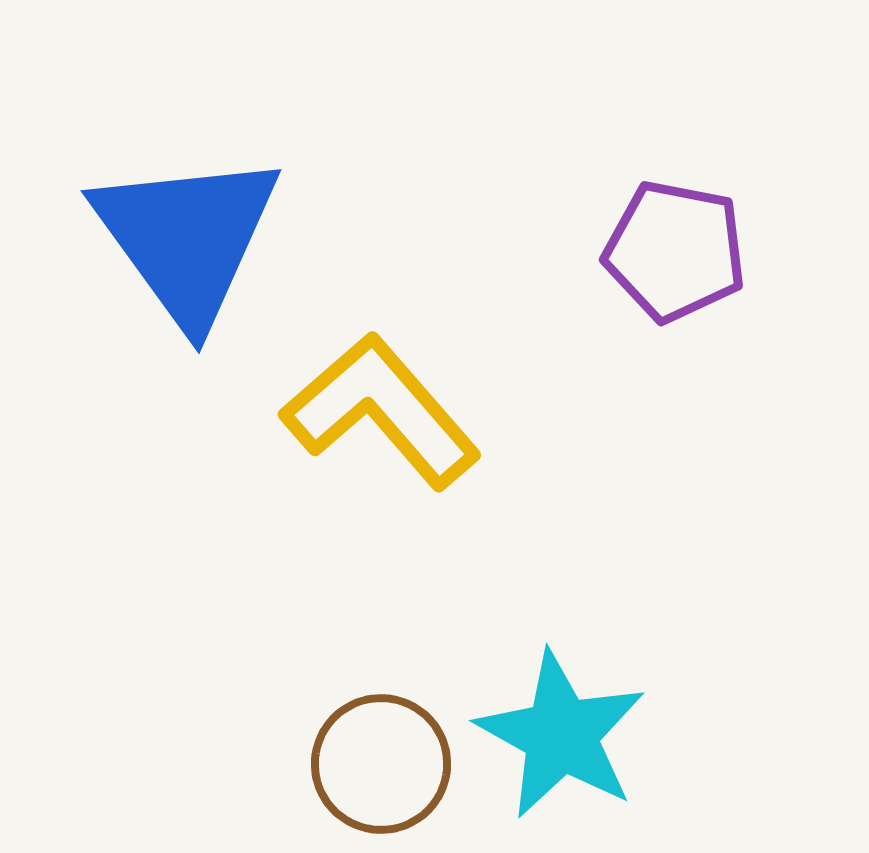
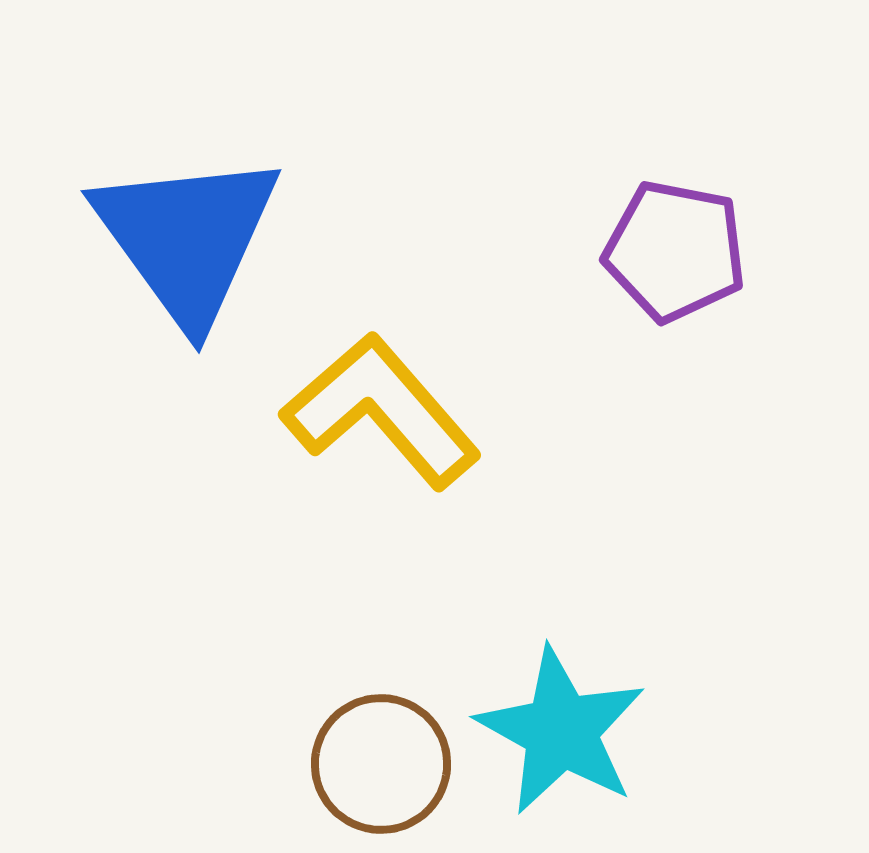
cyan star: moved 4 px up
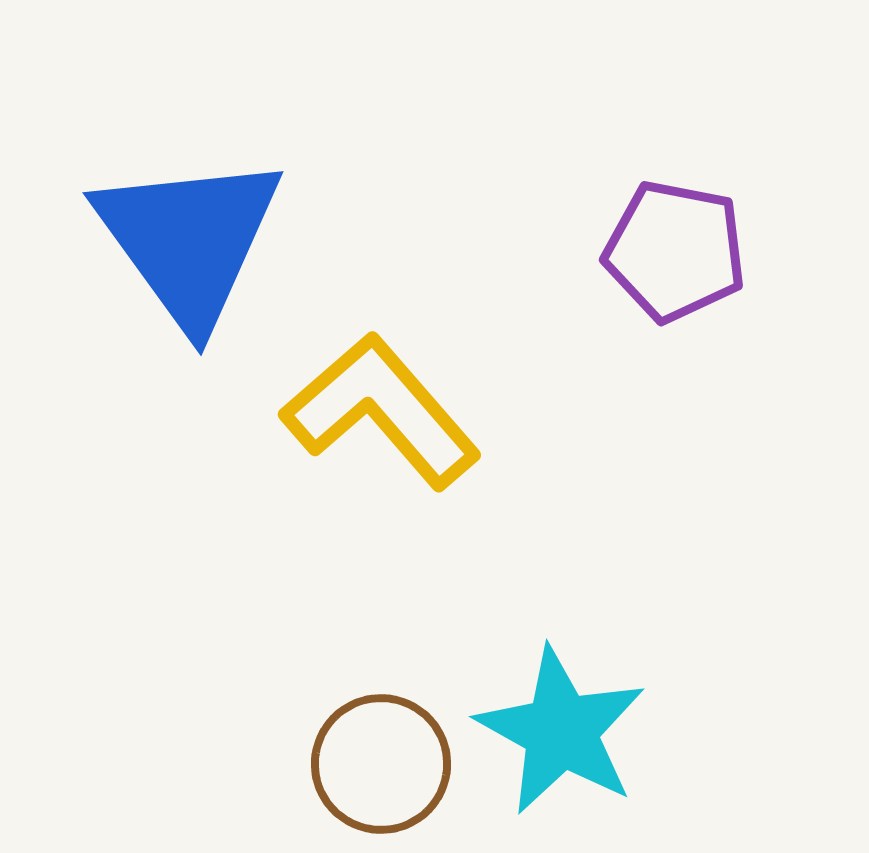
blue triangle: moved 2 px right, 2 px down
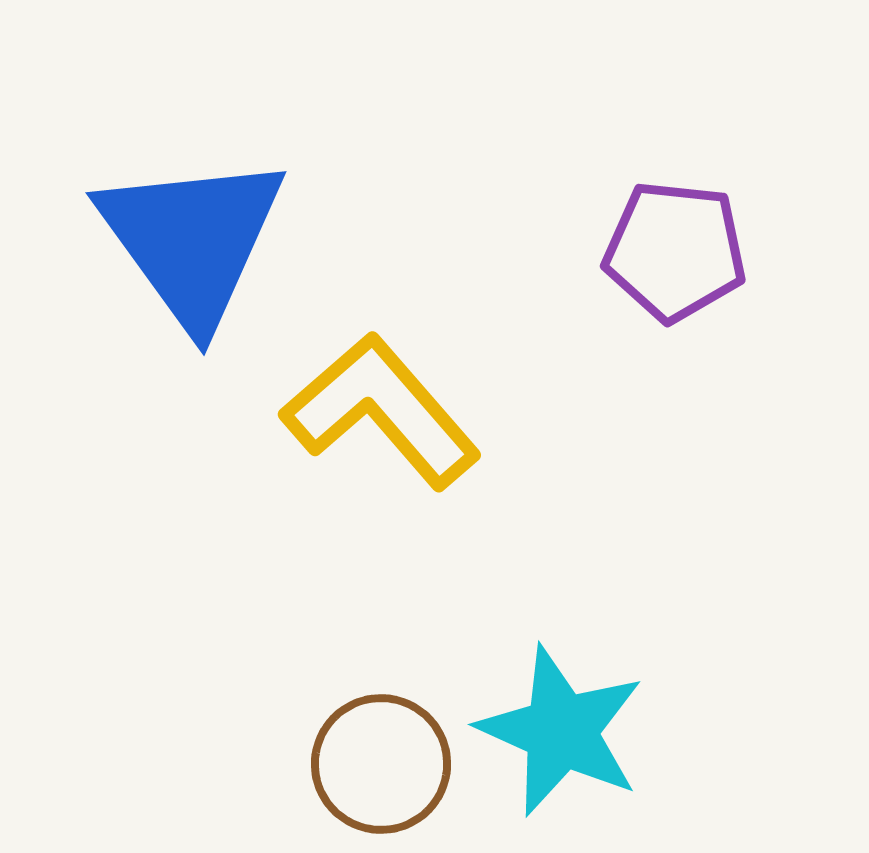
blue triangle: moved 3 px right
purple pentagon: rotated 5 degrees counterclockwise
cyan star: rotated 5 degrees counterclockwise
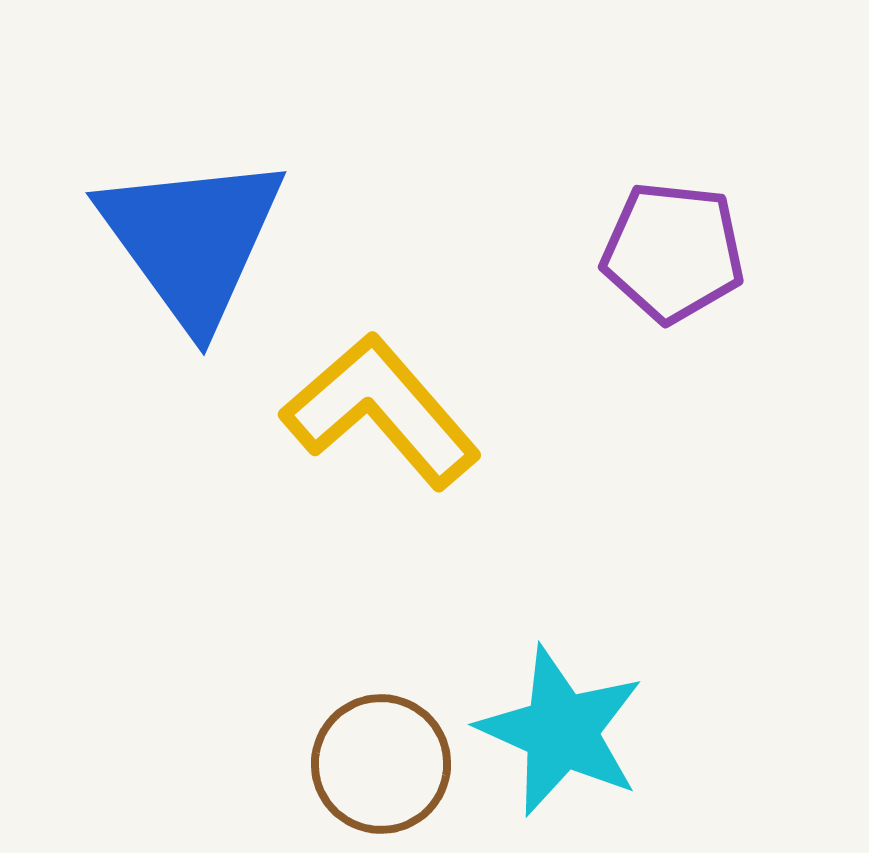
purple pentagon: moved 2 px left, 1 px down
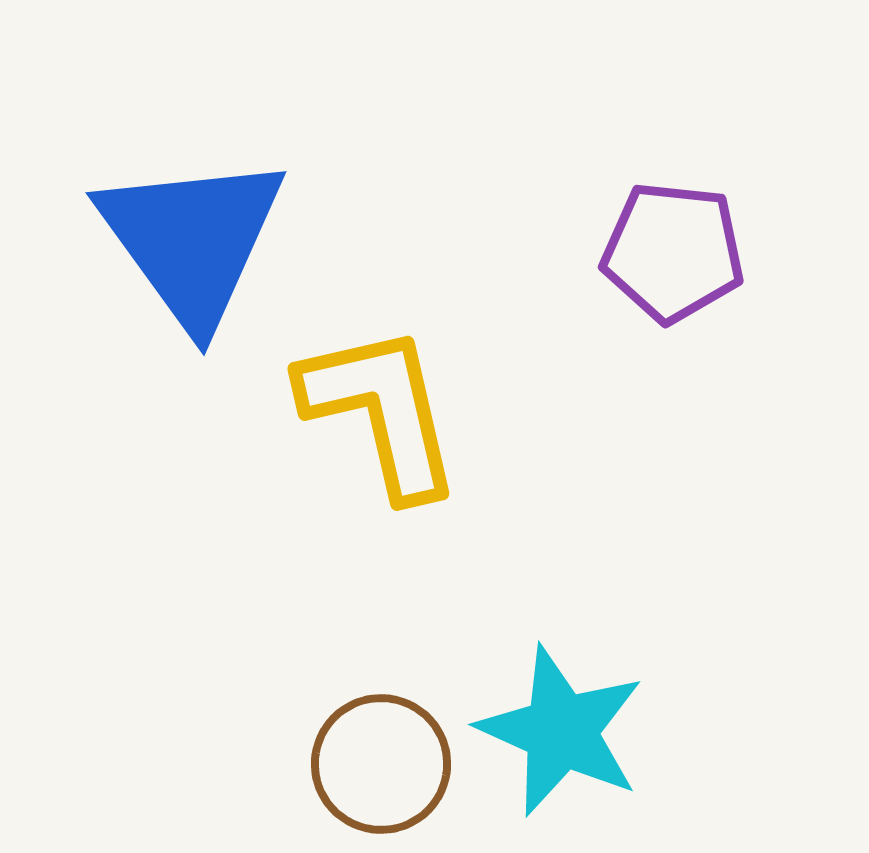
yellow L-shape: rotated 28 degrees clockwise
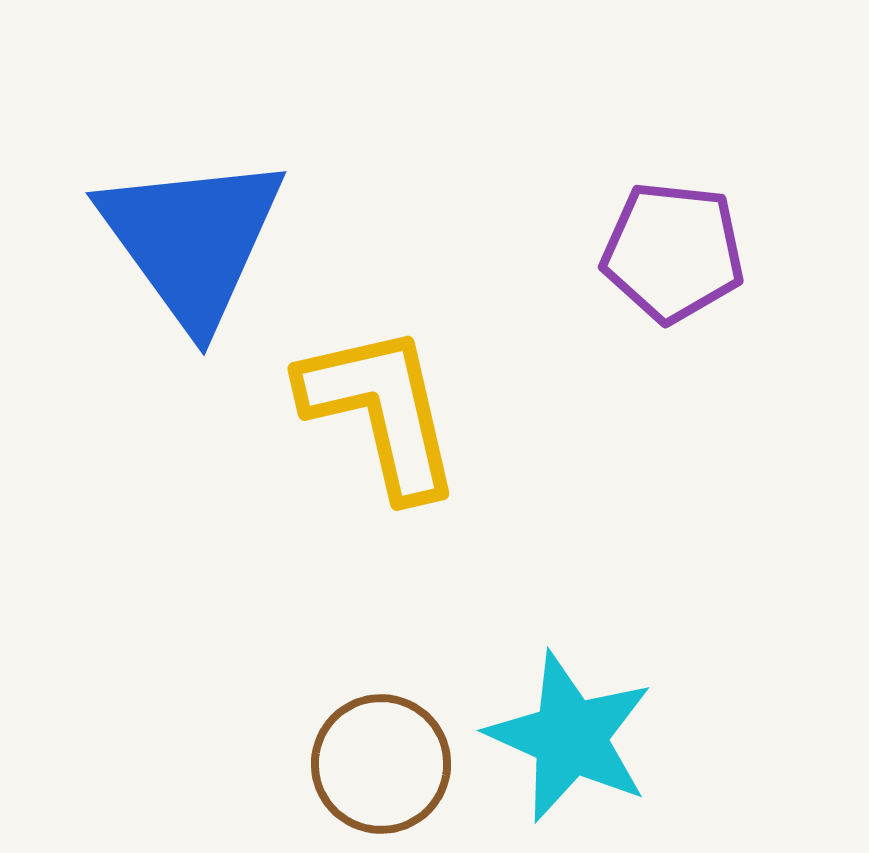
cyan star: moved 9 px right, 6 px down
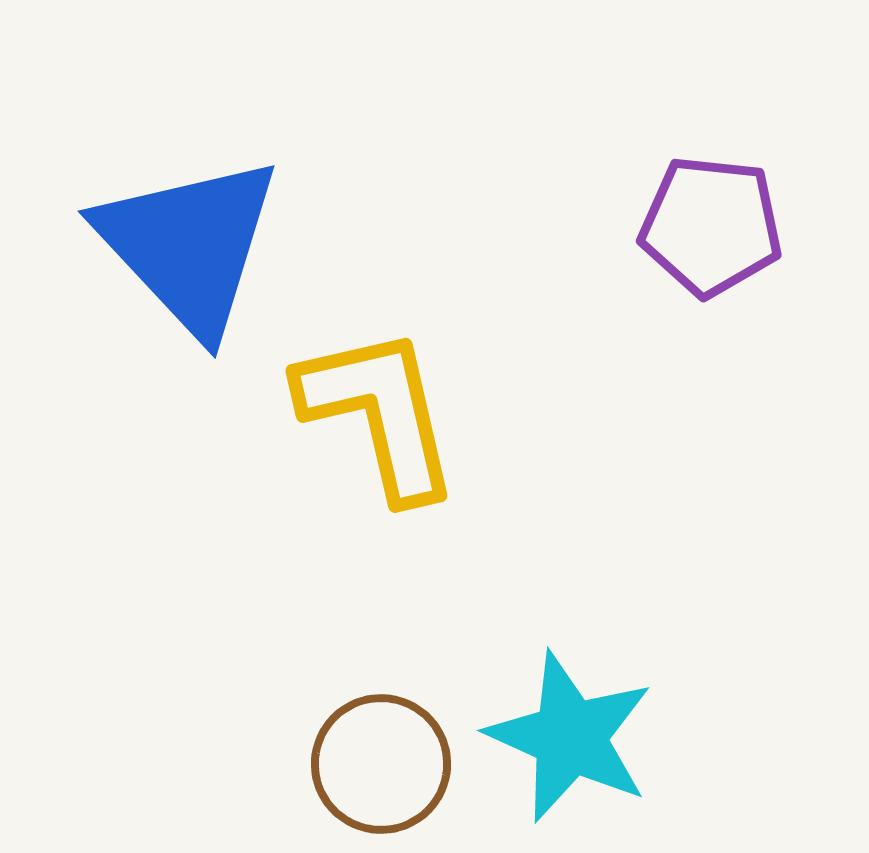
blue triangle: moved 3 px left, 5 px down; rotated 7 degrees counterclockwise
purple pentagon: moved 38 px right, 26 px up
yellow L-shape: moved 2 px left, 2 px down
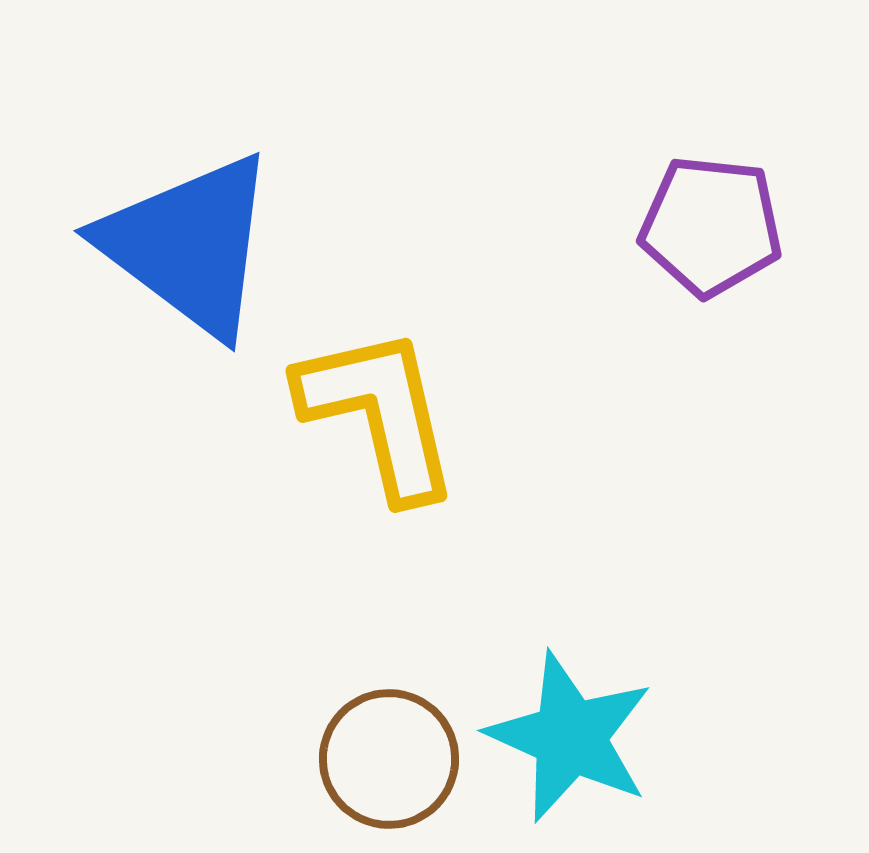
blue triangle: rotated 10 degrees counterclockwise
brown circle: moved 8 px right, 5 px up
